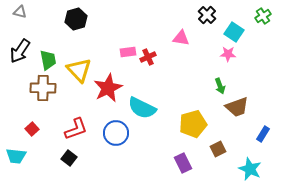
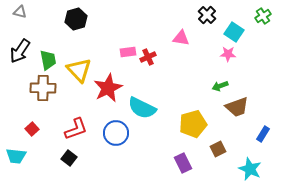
green arrow: rotated 91 degrees clockwise
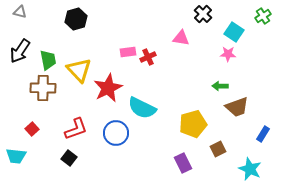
black cross: moved 4 px left, 1 px up
green arrow: rotated 21 degrees clockwise
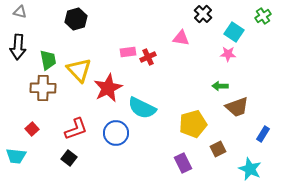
black arrow: moved 2 px left, 4 px up; rotated 30 degrees counterclockwise
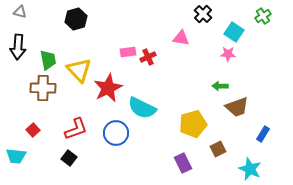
red square: moved 1 px right, 1 px down
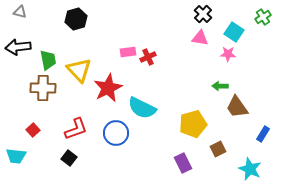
green cross: moved 1 px down
pink triangle: moved 19 px right
black arrow: rotated 80 degrees clockwise
brown trapezoid: rotated 75 degrees clockwise
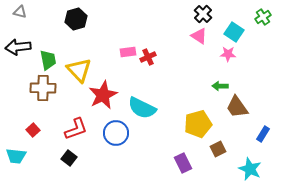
pink triangle: moved 1 px left, 2 px up; rotated 24 degrees clockwise
red star: moved 5 px left, 7 px down
yellow pentagon: moved 5 px right
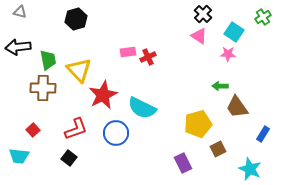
cyan trapezoid: moved 3 px right
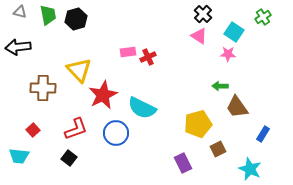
green trapezoid: moved 45 px up
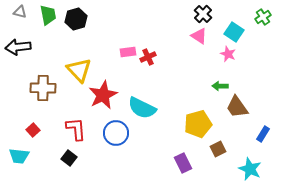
pink star: rotated 21 degrees clockwise
red L-shape: rotated 75 degrees counterclockwise
